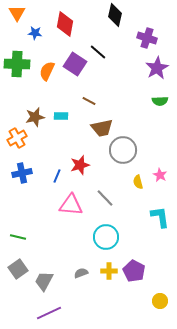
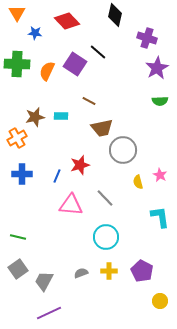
red diamond: moved 2 px right, 3 px up; rotated 55 degrees counterclockwise
blue cross: moved 1 px down; rotated 12 degrees clockwise
purple pentagon: moved 8 px right
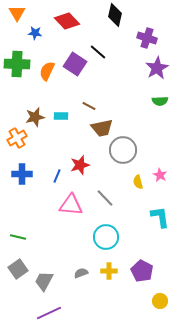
brown line: moved 5 px down
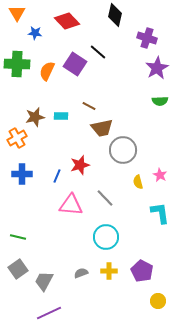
cyan L-shape: moved 4 px up
yellow circle: moved 2 px left
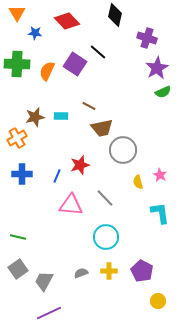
green semicircle: moved 3 px right, 9 px up; rotated 21 degrees counterclockwise
